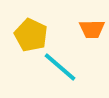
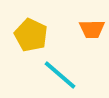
cyan line: moved 8 px down
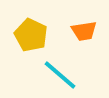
orange trapezoid: moved 8 px left, 2 px down; rotated 8 degrees counterclockwise
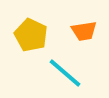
cyan line: moved 5 px right, 2 px up
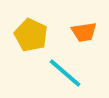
orange trapezoid: moved 1 px down
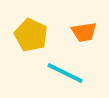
cyan line: rotated 15 degrees counterclockwise
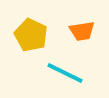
orange trapezoid: moved 2 px left, 1 px up
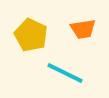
orange trapezoid: moved 1 px right, 2 px up
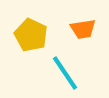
cyan line: rotated 30 degrees clockwise
